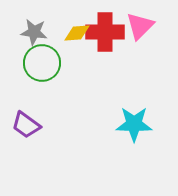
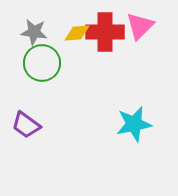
cyan star: rotated 12 degrees counterclockwise
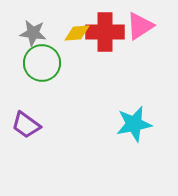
pink triangle: rotated 12 degrees clockwise
gray star: moved 1 px left, 1 px down
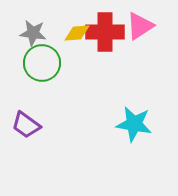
cyan star: rotated 21 degrees clockwise
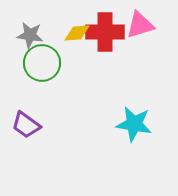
pink triangle: moved 1 px up; rotated 16 degrees clockwise
gray star: moved 3 px left, 2 px down
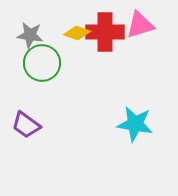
yellow diamond: rotated 24 degrees clockwise
cyan star: moved 1 px right
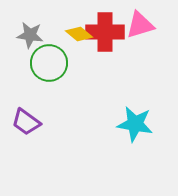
yellow diamond: moved 2 px right, 1 px down; rotated 20 degrees clockwise
green circle: moved 7 px right
purple trapezoid: moved 3 px up
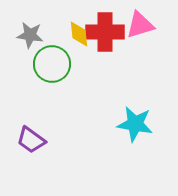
yellow diamond: rotated 44 degrees clockwise
green circle: moved 3 px right, 1 px down
purple trapezoid: moved 5 px right, 18 px down
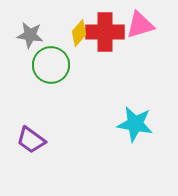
yellow diamond: moved 1 px up; rotated 48 degrees clockwise
green circle: moved 1 px left, 1 px down
